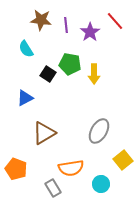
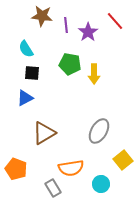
brown star: moved 1 px right, 4 px up
purple star: moved 2 px left
black square: moved 16 px left, 1 px up; rotated 28 degrees counterclockwise
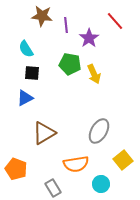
purple star: moved 1 px right, 6 px down
yellow arrow: rotated 24 degrees counterclockwise
orange semicircle: moved 5 px right, 4 px up
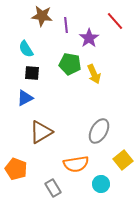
brown triangle: moved 3 px left, 1 px up
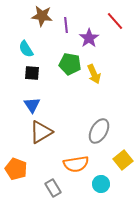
blue triangle: moved 7 px right, 7 px down; rotated 36 degrees counterclockwise
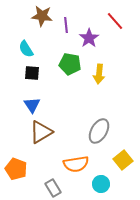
yellow arrow: moved 5 px right; rotated 30 degrees clockwise
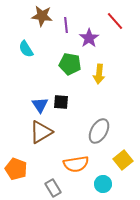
black square: moved 29 px right, 29 px down
blue triangle: moved 8 px right
cyan circle: moved 2 px right
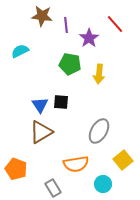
red line: moved 3 px down
cyan semicircle: moved 6 px left, 2 px down; rotated 96 degrees clockwise
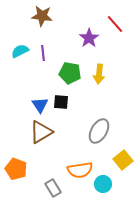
purple line: moved 23 px left, 28 px down
green pentagon: moved 9 px down
orange semicircle: moved 4 px right, 6 px down
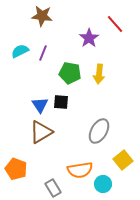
purple line: rotated 28 degrees clockwise
